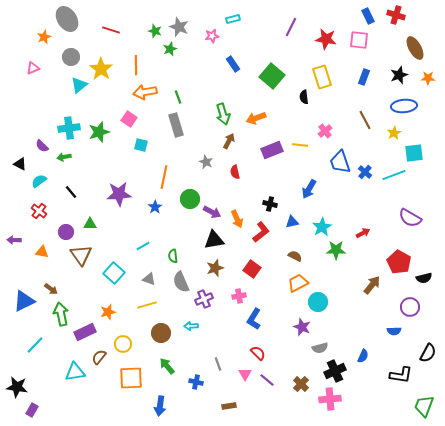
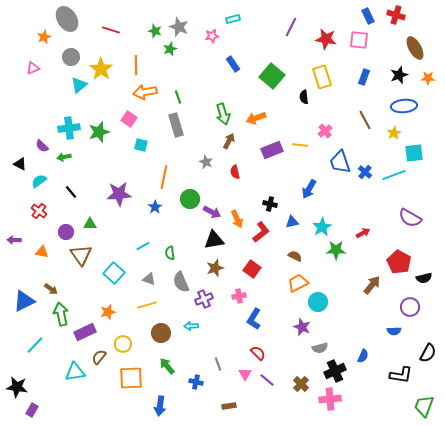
green semicircle at (173, 256): moved 3 px left, 3 px up
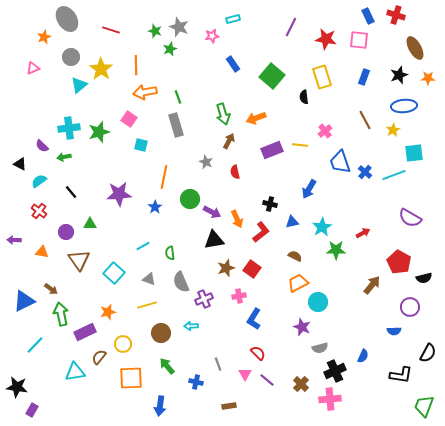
yellow star at (394, 133): moved 1 px left, 3 px up
brown triangle at (81, 255): moved 2 px left, 5 px down
brown star at (215, 268): moved 11 px right
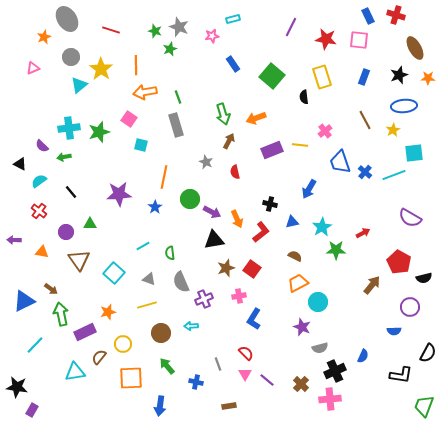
red semicircle at (258, 353): moved 12 px left
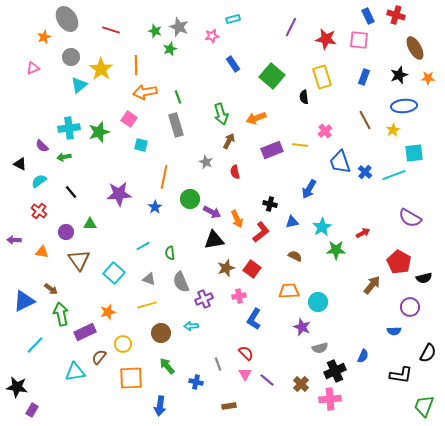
green arrow at (223, 114): moved 2 px left
orange trapezoid at (298, 283): moved 9 px left, 8 px down; rotated 25 degrees clockwise
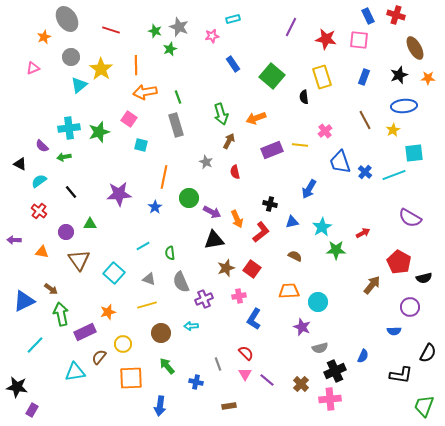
green circle at (190, 199): moved 1 px left, 1 px up
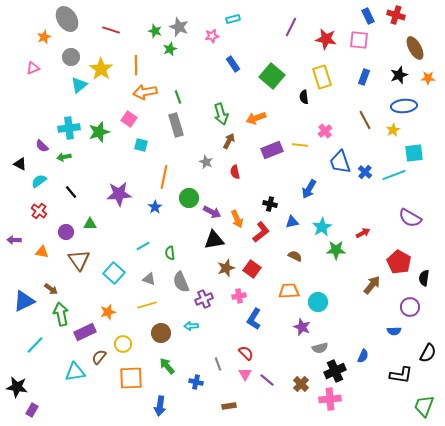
black semicircle at (424, 278): rotated 112 degrees clockwise
